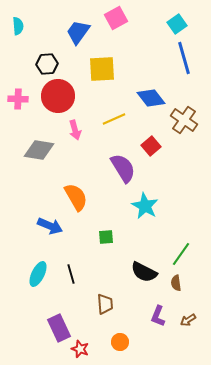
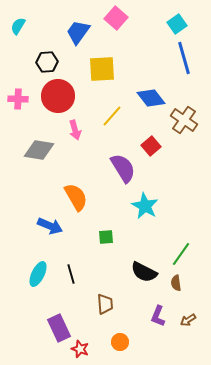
pink square: rotated 20 degrees counterclockwise
cyan semicircle: rotated 144 degrees counterclockwise
black hexagon: moved 2 px up
yellow line: moved 2 px left, 3 px up; rotated 25 degrees counterclockwise
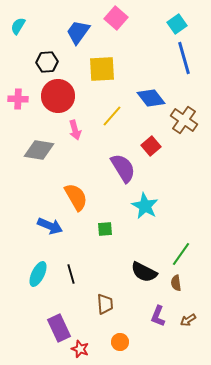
green square: moved 1 px left, 8 px up
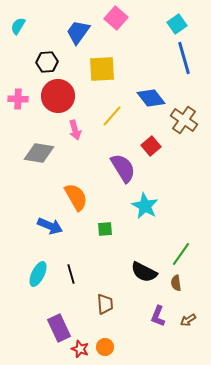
gray diamond: moved 3 px down
orange circle: moved 15 px left, 5 px down
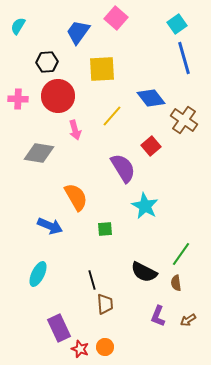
black line: moved 21 px right, 6 px down
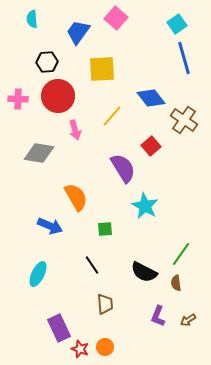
cyan semicircle: moved 14 px right, 7 px up; rotated 36 degrees counterclockwise
black line: moved 15 px up; rotated 18 degrees counterclockwise
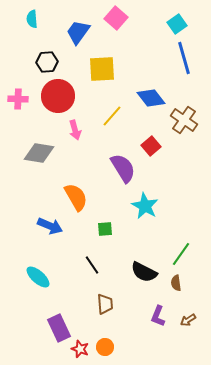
cyan ellipse: moved 3 px down; rotated 75 degrees counterclockwise
